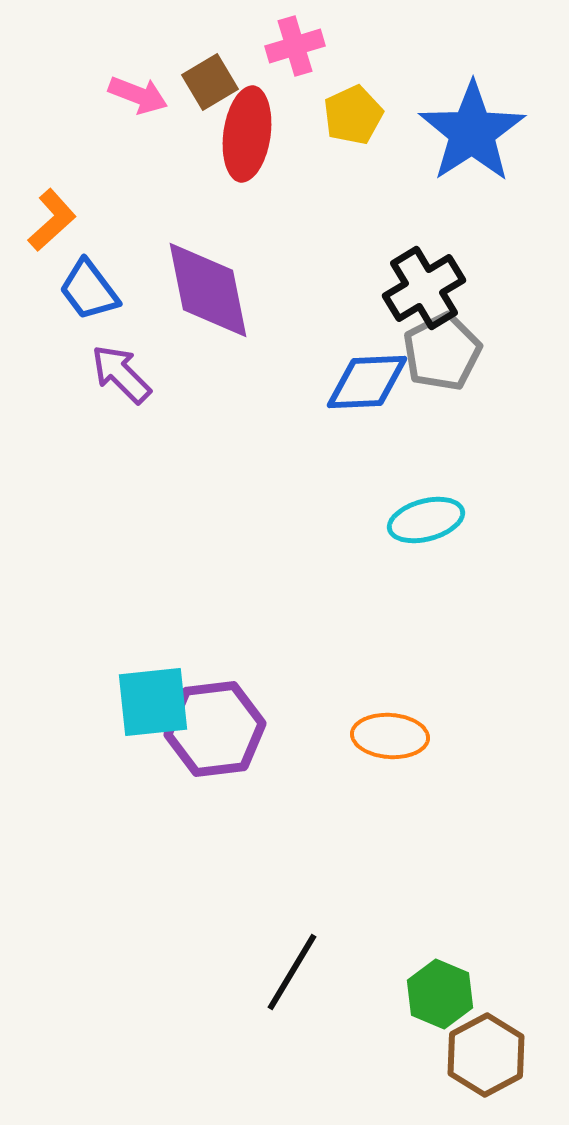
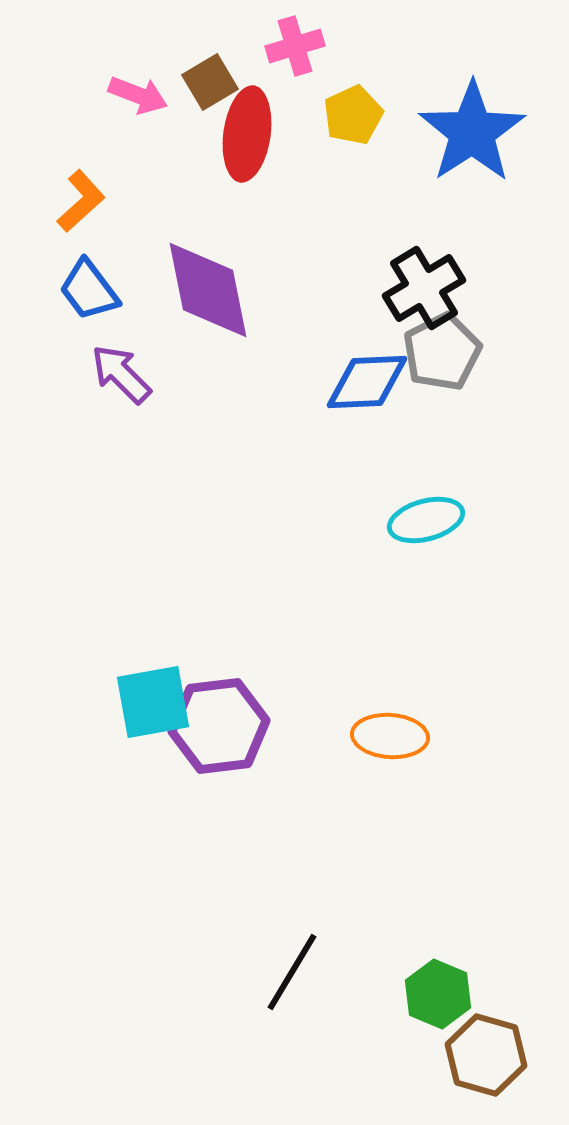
orange L-shape: moved 29 px right, 19 px up
cyan square: rotated 4 degrees counterclockwise
purple hexagon: moved 4 px right, 3 px up
green hexagon: moved 2 px left
brown hexagon: rotated 16 degrees counterclockwise
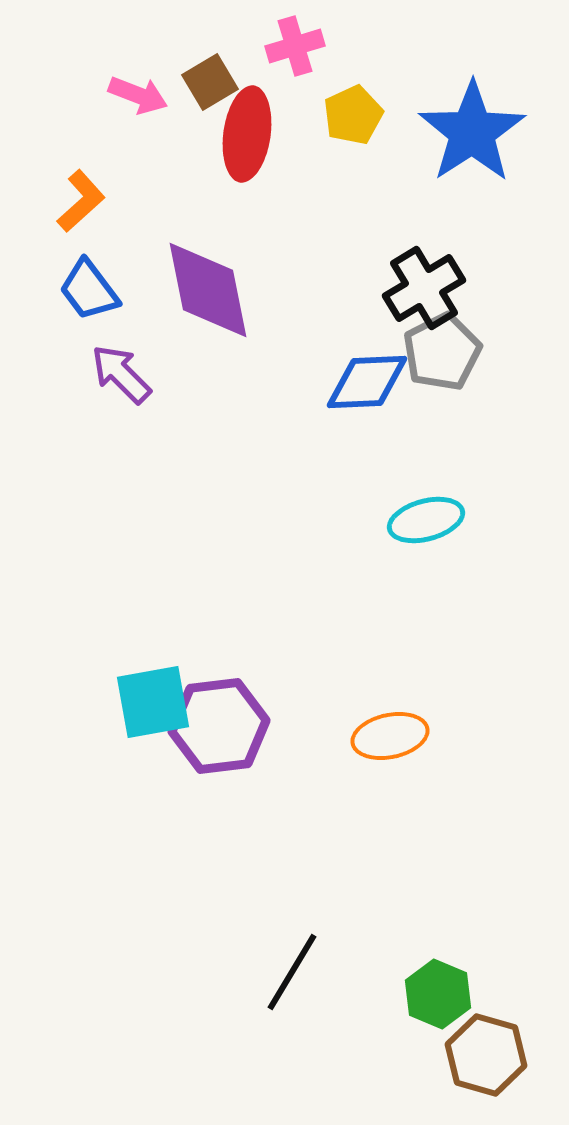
orange ellipse: rotated 16 degrees counterclockwise
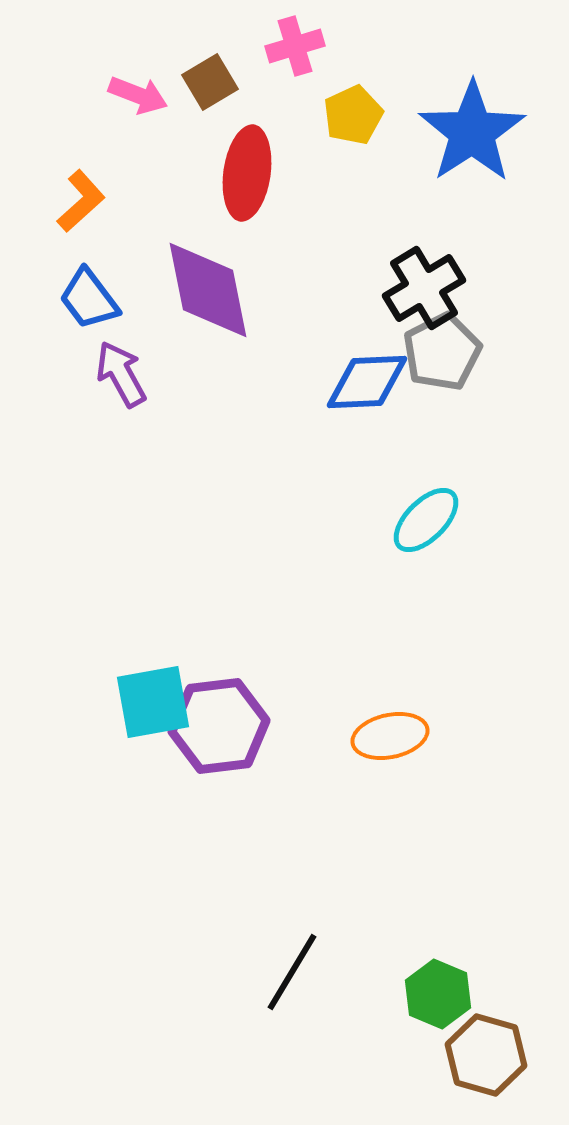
red ellipse: moved 39 px down
blue trapezoid: moved 9 px down
purple arrow: rotated 16 degrees clockwise
cyan ellipse: rotated 30 degrees counterclockwise
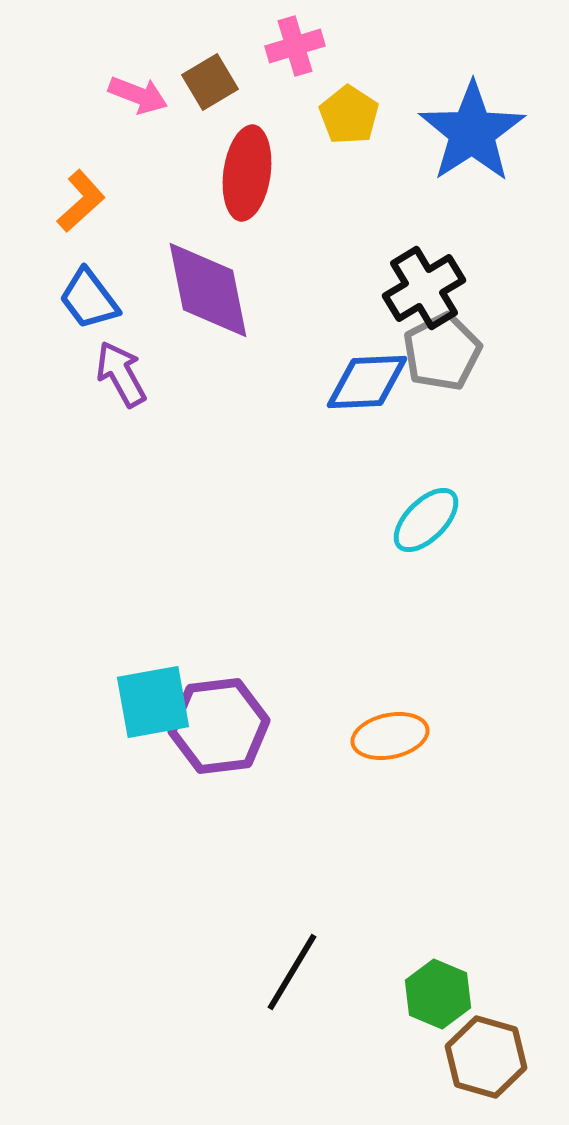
yellow pentagon: moved 4 px left; rotated 14 degrees counterclockwise
brown hexagon: moved 2 px down
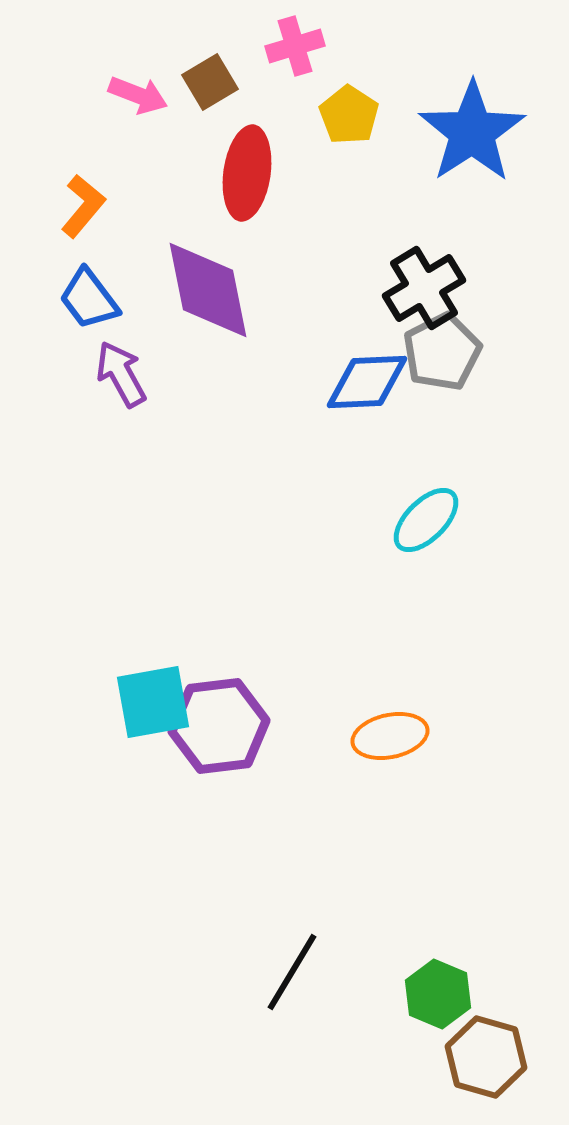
orange L-shape: moved 2 px right, 5 px down; rotated 8 degrees counterclockwise
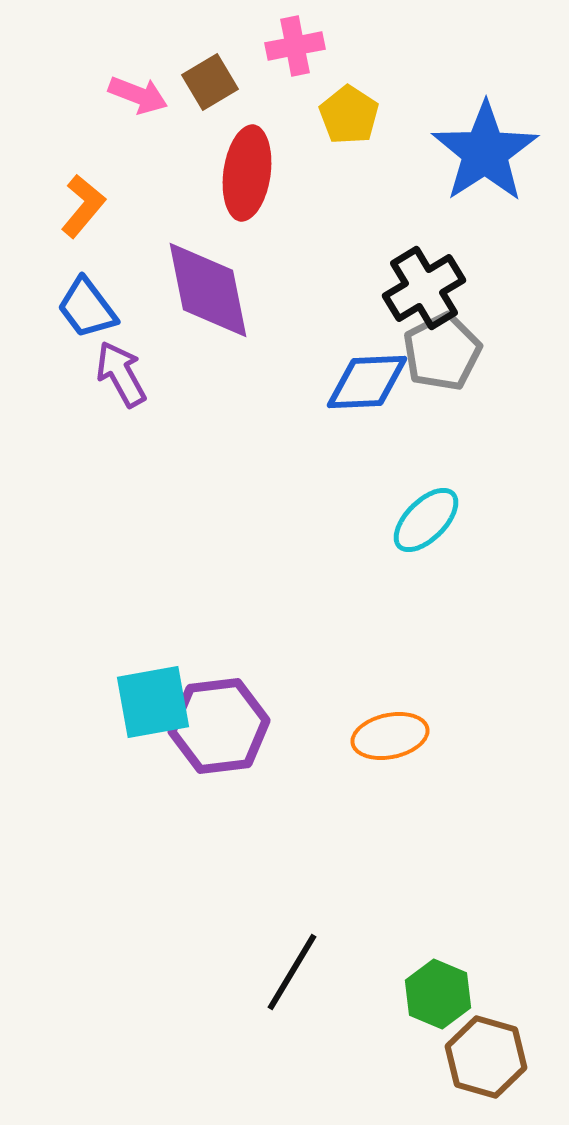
pink cross: rotated 6 degrees clockwise
blue star: moved 13 px right, 20 px down
blue trapezoid: moved 2 px left, 9 px down
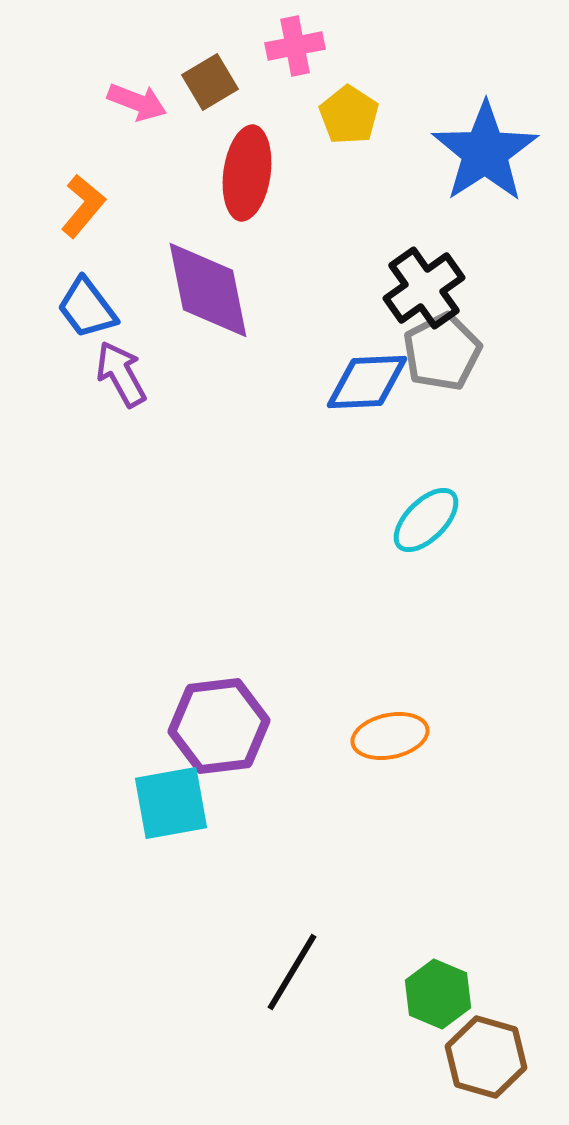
pink arrow: moved 1 px left, 7 px down
black cross: rotated 4 degrees counterclockwise
cyan square: moved 18 px right, 101 px down
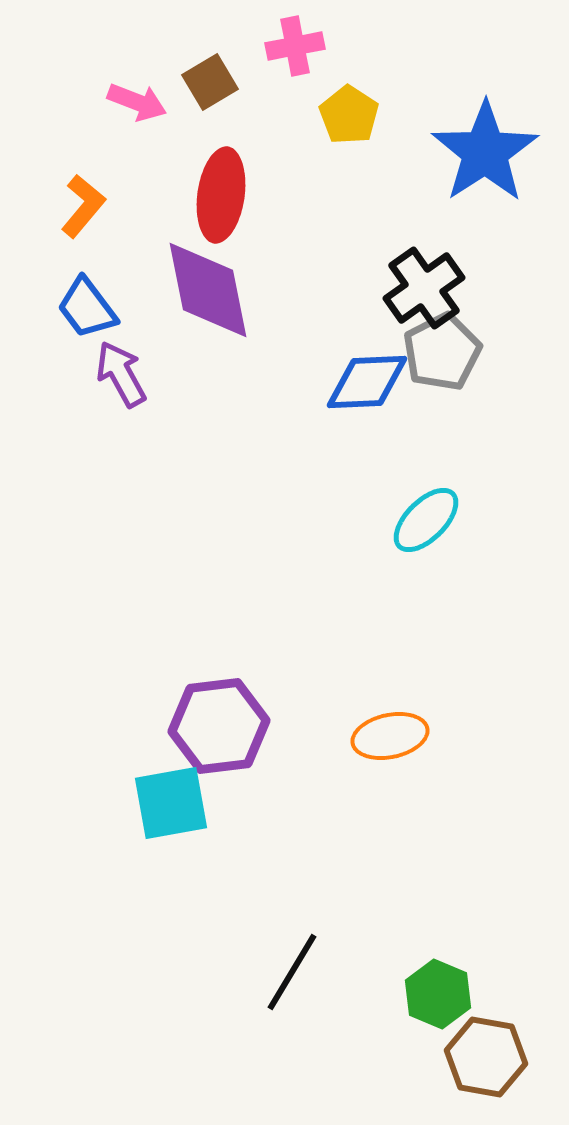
red ellipse: moved 26 px left, 22 px down
brown hexagon: rotated 6 degrees counterclockwise
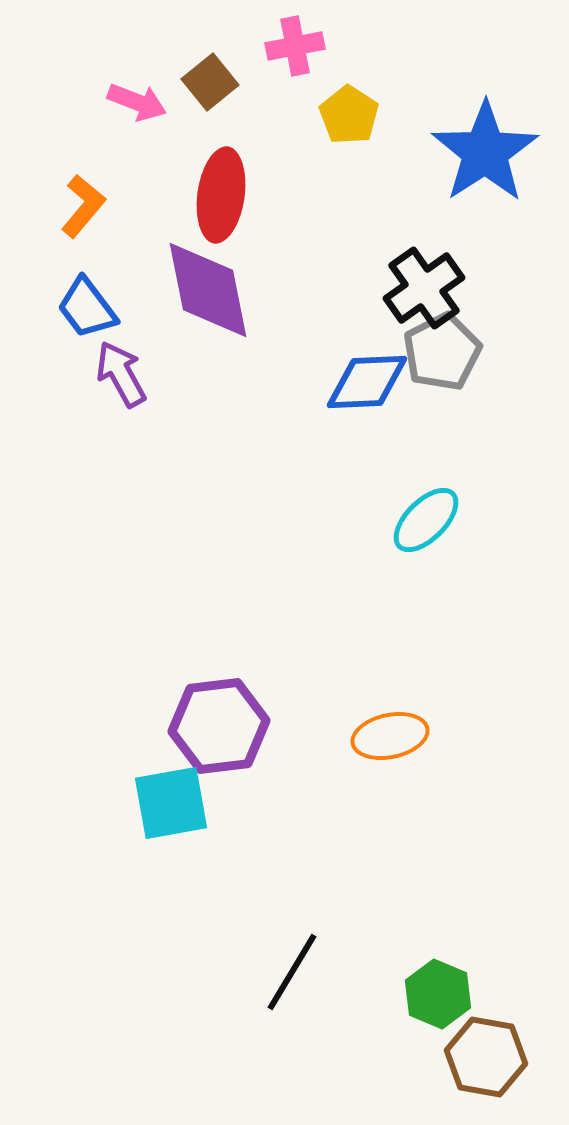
brown square: rotated 8 degrees counterclockwise
